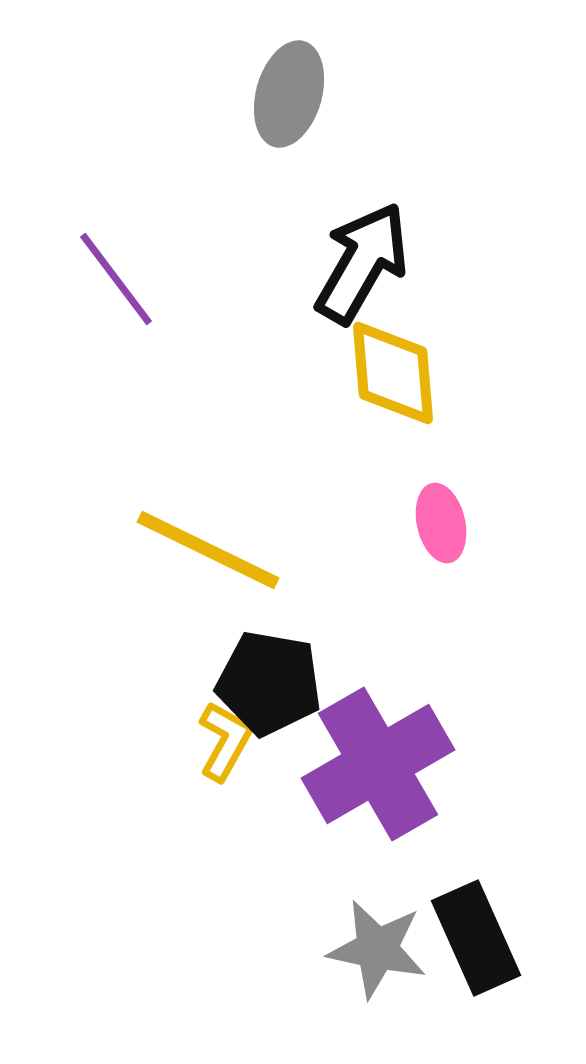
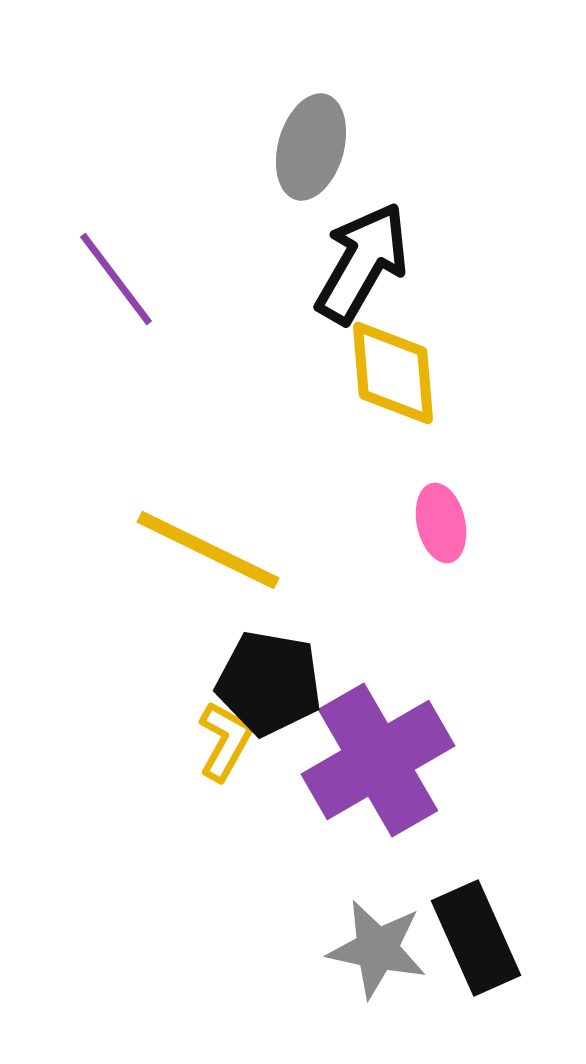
gray ellipse: moved 22 px right, 53 px down
purple cross: moved 4 px up
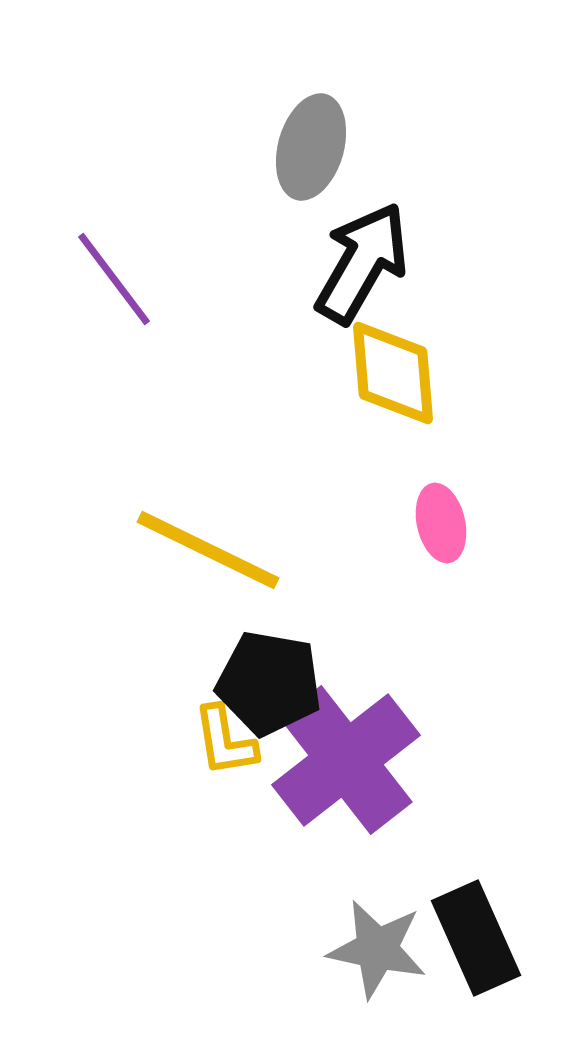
purple line: moved 2 px left
yellow L-shape: rotated 142 degrees clockwise
purple cross: moved 32 px left; rotated 8 degrees counterclockwise
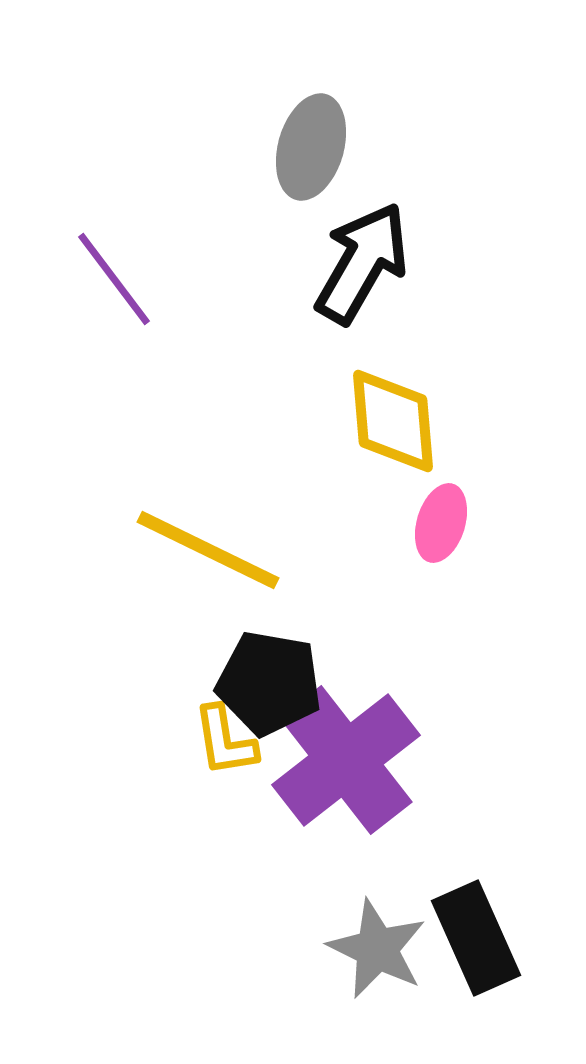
yellow diamond: moved 48 px down
pink ellipse: rotated 30 degrees clockwise
gray star: rotated 14 degrees clockwise
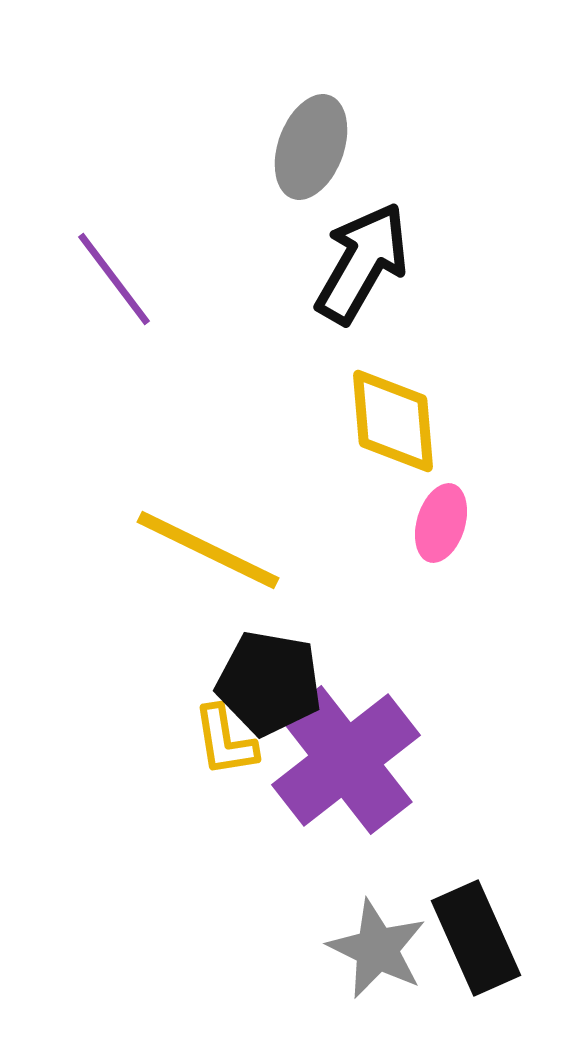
gray ellipse: rotated 4 degrees clockwise
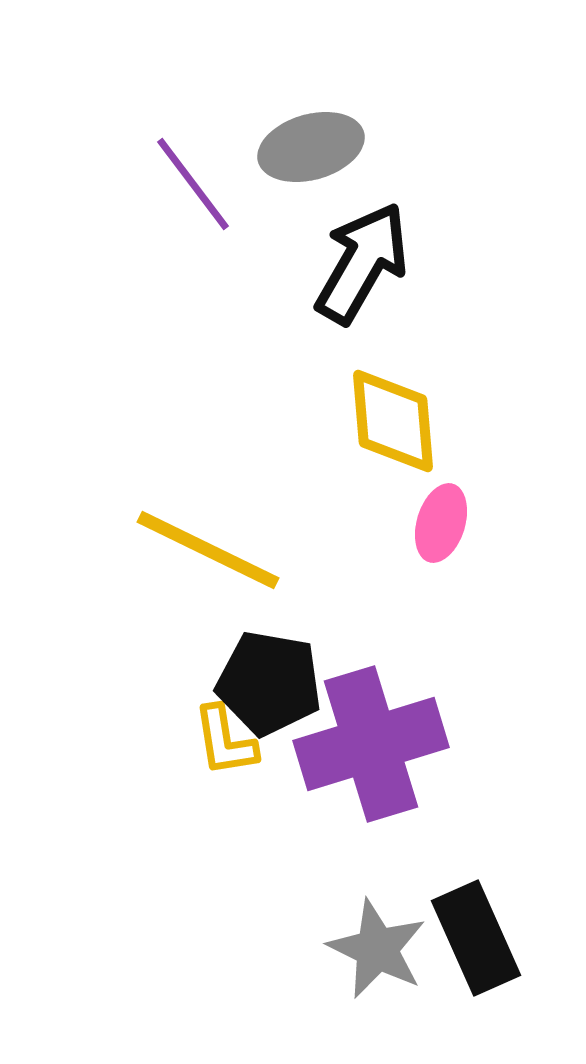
gray ellipse: rotated 54 degrees clockwise
purple line: moved 79 px right, 95 px up
purple cross: moved 25 px right, 16 px up; rotated 21 degrees clockwise
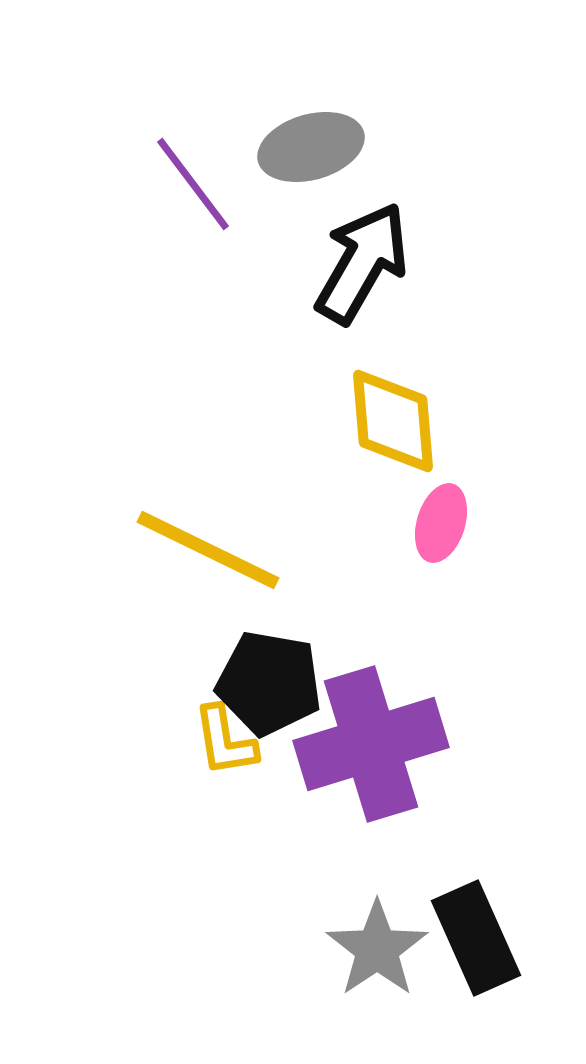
gray star: rotated 12 degrees clockwise
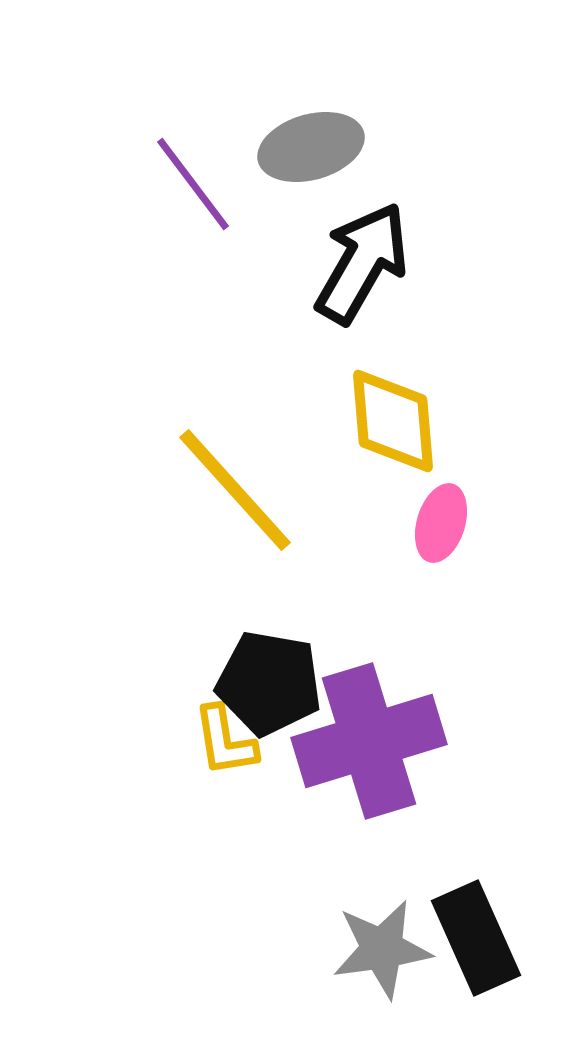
yellow line: moved 27 px right, 60 px up; rotated 22 degrees clockwise
purple cross: moved 2 px left, 3 px up
gray star: moved 5 px right; rotated 26 degrees clockwise
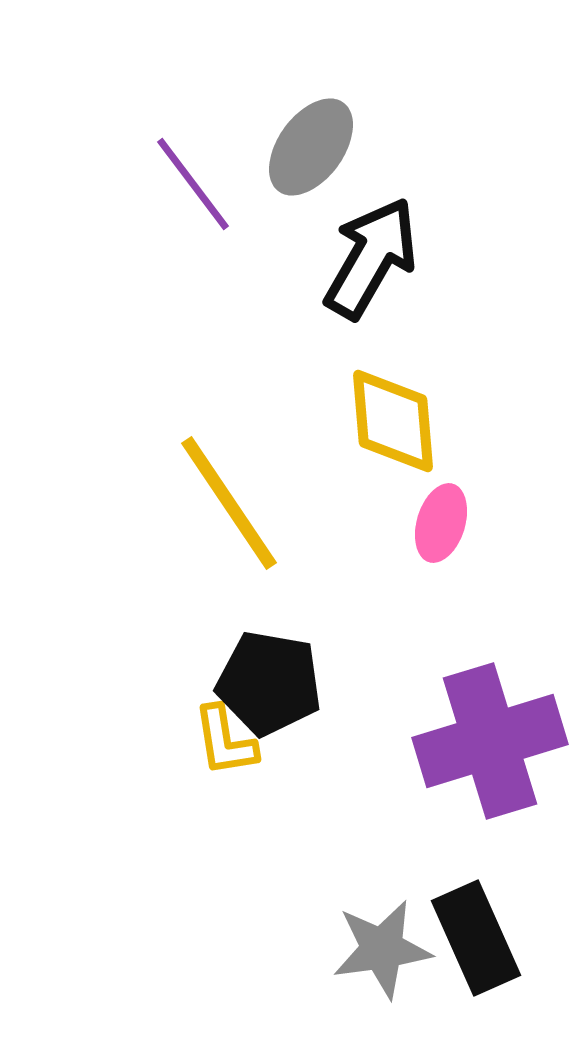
gray ellipse: rotated 38 degrees counterclockwise
black arrow: moved 9 px right, 5 px up
yellow line: moved 6 px left, 13 px down; rotated 8 degrees clockwise
purple cross: moved 121 px right
